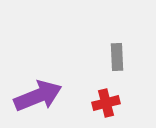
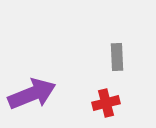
purple arrow: moved 6 px left, 2 px up
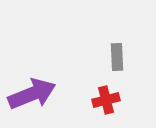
red cross: moved 3 px up
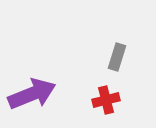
gray rectangle: rotated 20 degrees clockwise
